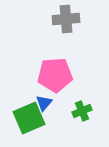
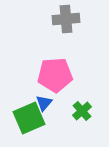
green cross: rotated 18 degrees counterclockwise
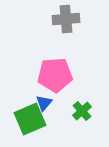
green square: moved 1 px right, 1 px down
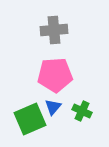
gray cross: moved 12 px left, 11 px down
blue triangle: moved 9 px right, 4 px down
green cross: rotated 24 degrees counterclockwise
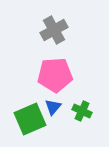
gray cross: rotated 24 degrees counterclockwise
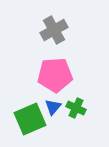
green cross: moved 6 px left, 3 px up
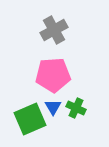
pink pentagon: moved 2 px left
blue triangle: rotated 12 degrees counterclockwise
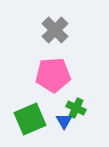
gray cross: moved 1 px right; rotated 16 degrees counterclockwise
blue triangle: moved 11 px right, 14 px down
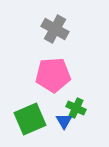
gray cross: moved 1 px up; rotated 16 degrees counterclockwise
